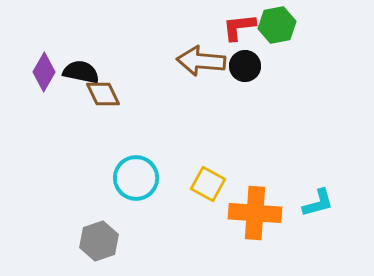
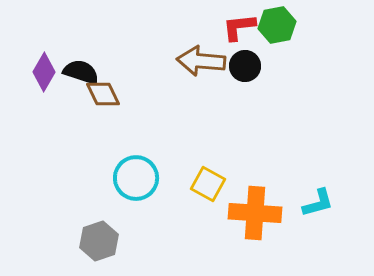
black semicircle: rotated 6 degrees clockwise
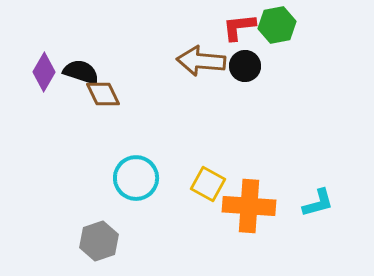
orange cross: moved 6 px left, 7 px up
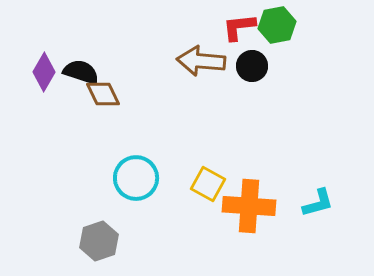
black circle: moved 7 px right
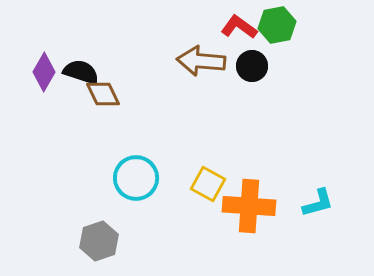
red L-shape: rotated 42 degrees clockwise
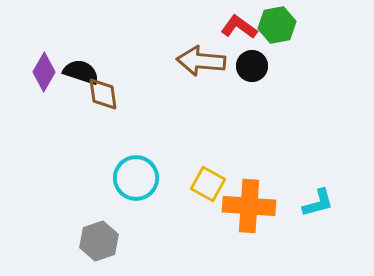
brown diamond: rotated 18 degrees clockwise
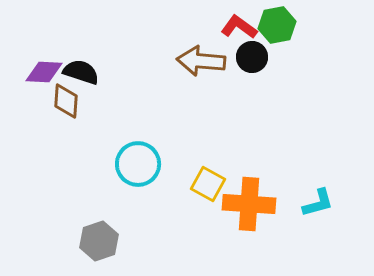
black circle: moved 9 px up
purple diamond: rotated 63 degrees clockwise
brown diamond: moved 37 px left, 7 px down; rotated 12 degrees clockwise
cyan circle: moved 2 px right, 14 px up
orange cross: moved 2 px up
